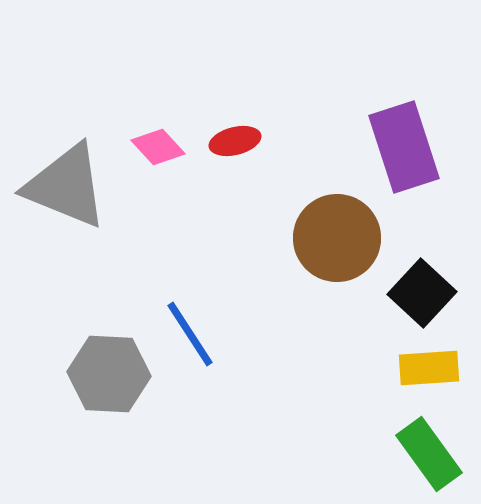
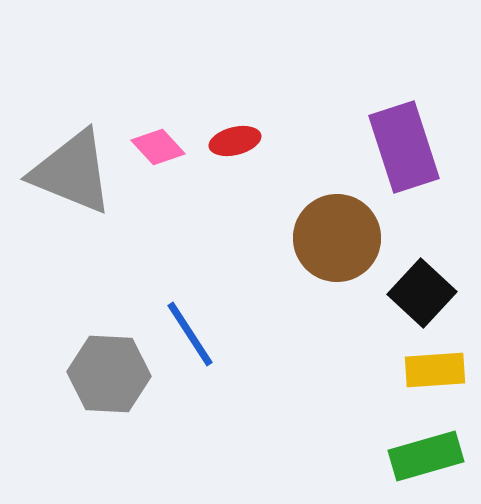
gray triangle: moved 6 px right, 14 px up
yellow rectangle: moved 6 px right, 2 px down
green rectangle: moved 3 px left, 2 px down; rotated 70 degrees counterclockwise
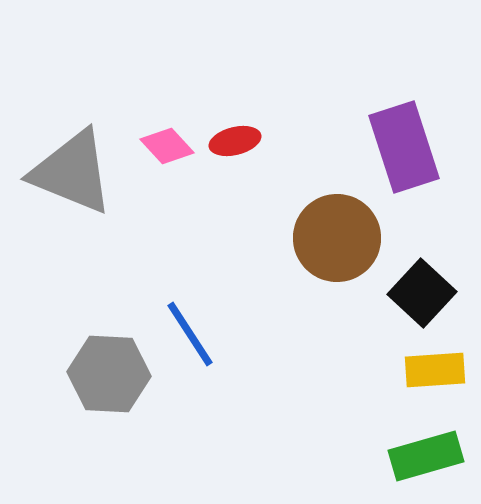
pink diamond: moved 9 px right, 1 px up
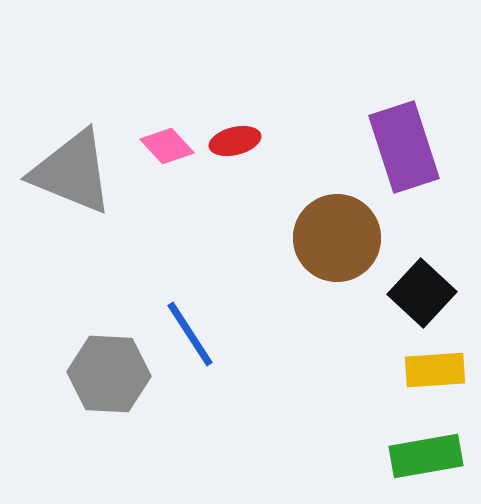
green rectangle: rotated 6 degrees clockwise
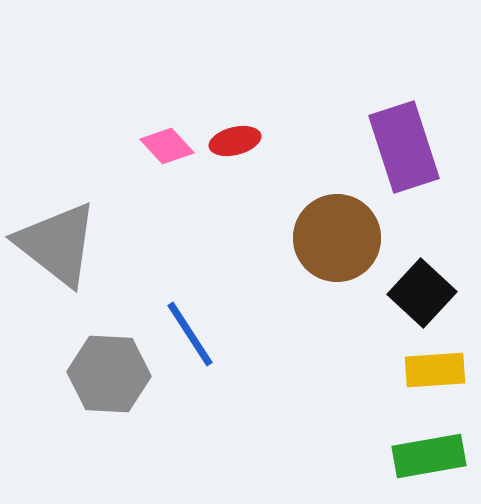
gray triangle: moved 15 px left, 72 px down; rotated 16 degrees clockwise
green rectangle: moved 3 px right
